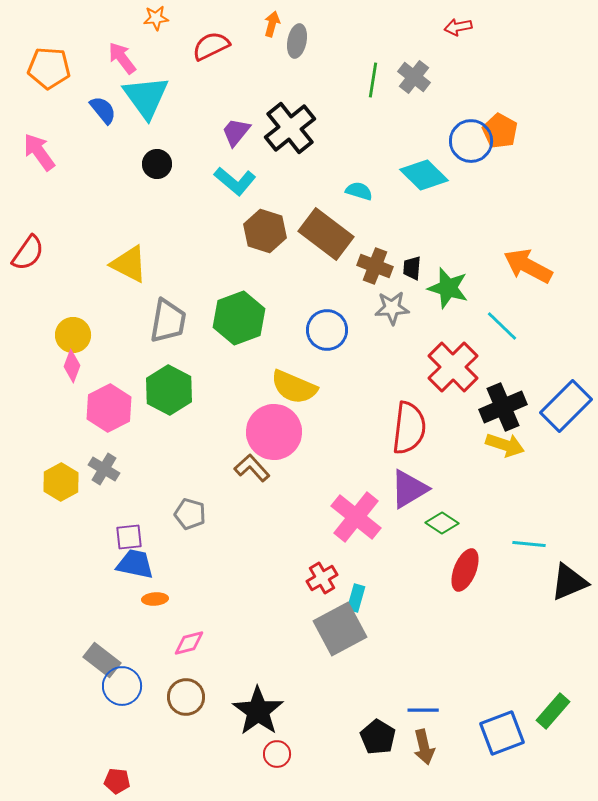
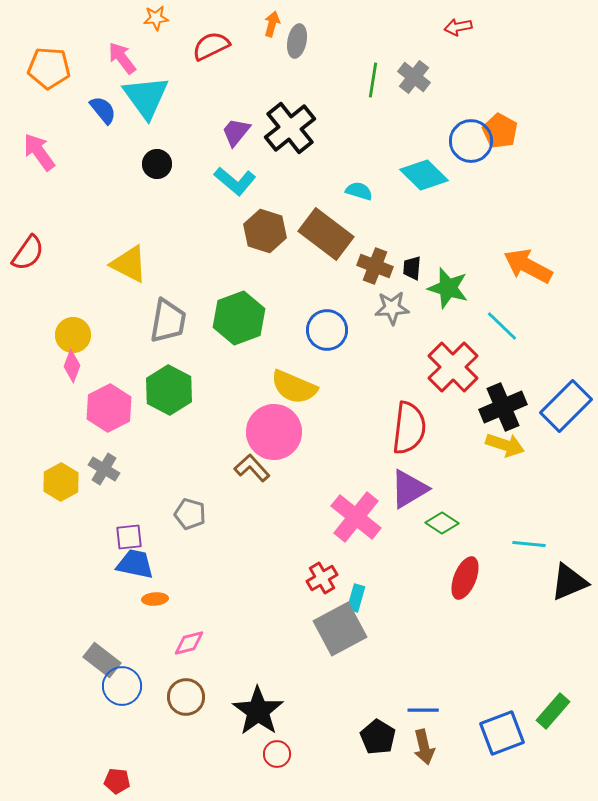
red ellipse at (465, 570): moved 8 px down
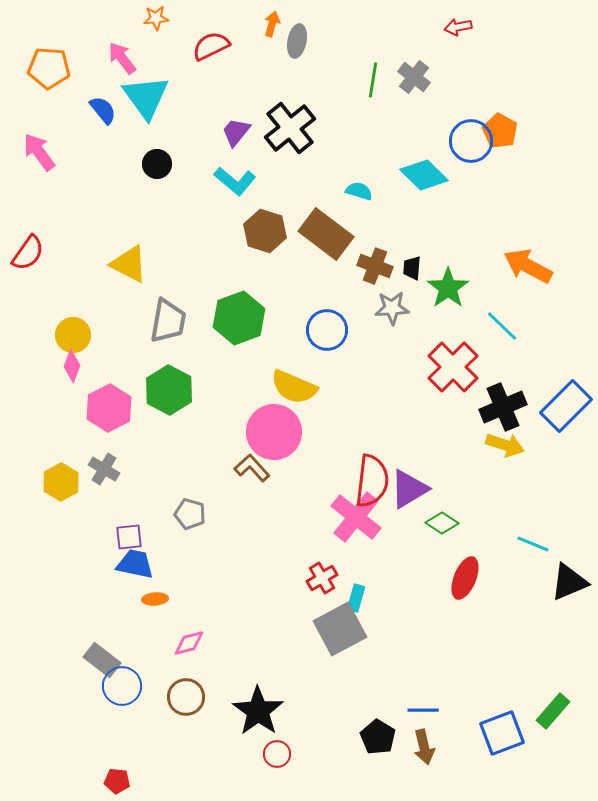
green star at (448, 288): rotated 21 degrees clockwise
red semicircle at (409, 428): moved 37 px left, 53 px down
cyan line at (529, 544): moved 4 px right; rotated 16 degrees clockwise
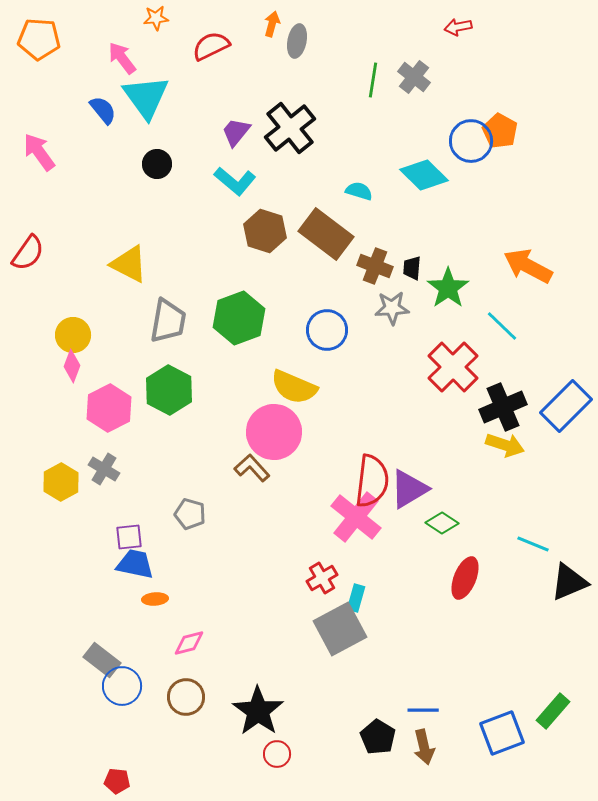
orange pentagon at (49, 68): moved 10 px left, 29 px up
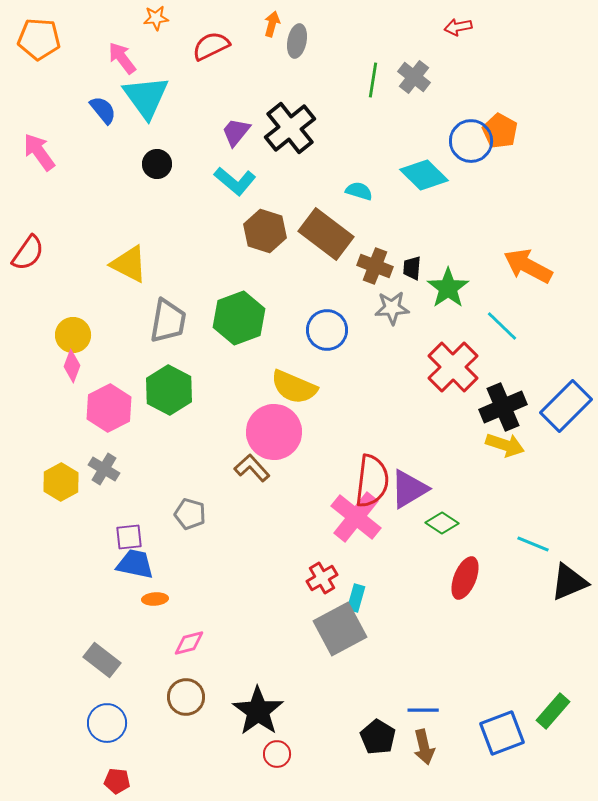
blue circle at (122, 686): moved 15 px left, 37 px down
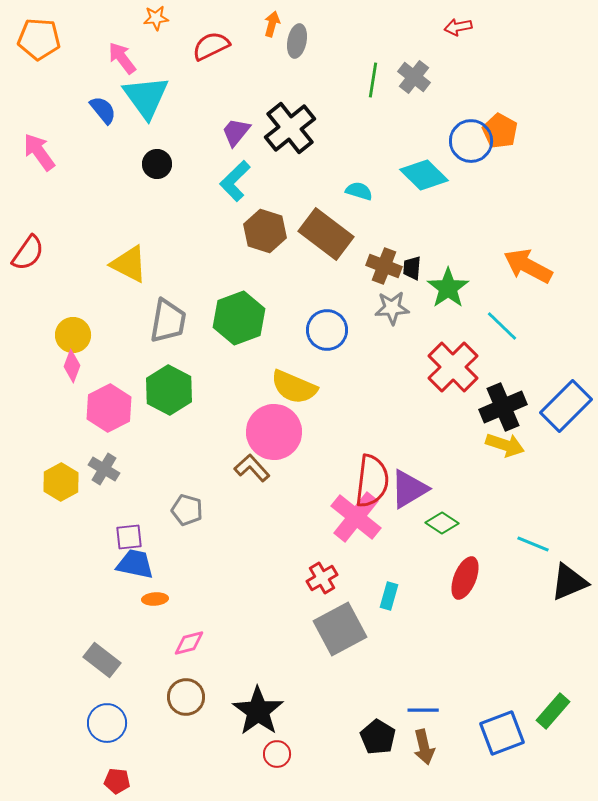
cyan L-shape at (235, 181): rotated 96 degrees clockwise
brown cross at (375, 266): moved 9 px right
gray pentagon at (190, 514): moved 3 px left, 4 px up
cyan rectangle at (356, 598): moved 33 px right, 2 px up
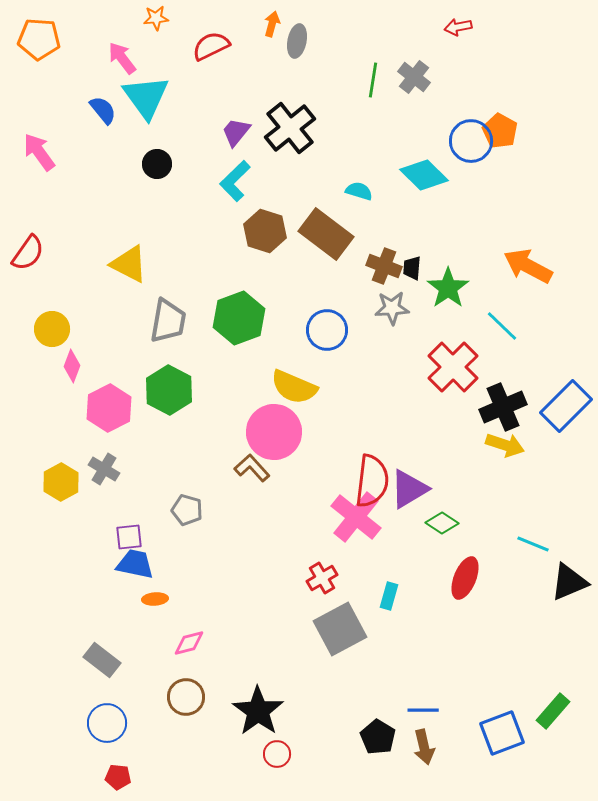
yellow circle at (73, 335): moved 21 px left, 6 px up
red pentagon at (117, 781): moved 1 px right, 4 px up
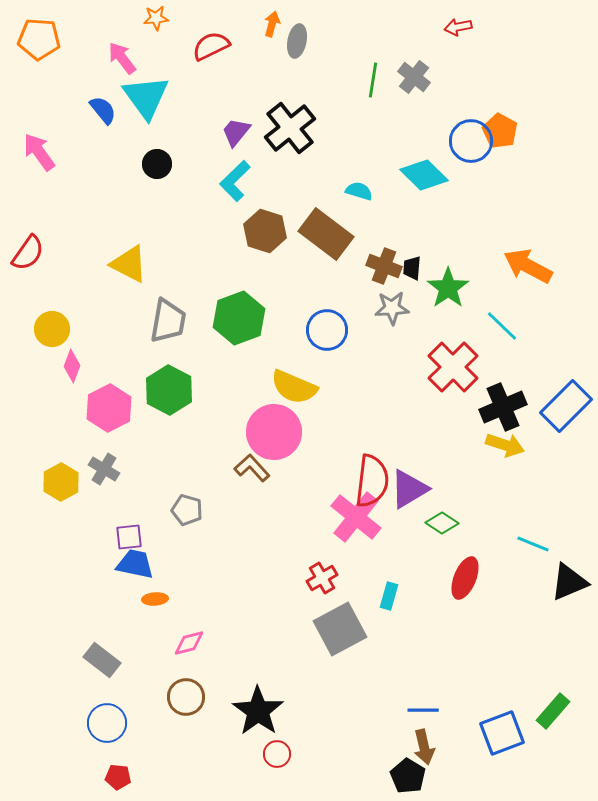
black pentagon at (378, 737): moved 30 px right, 39 px down
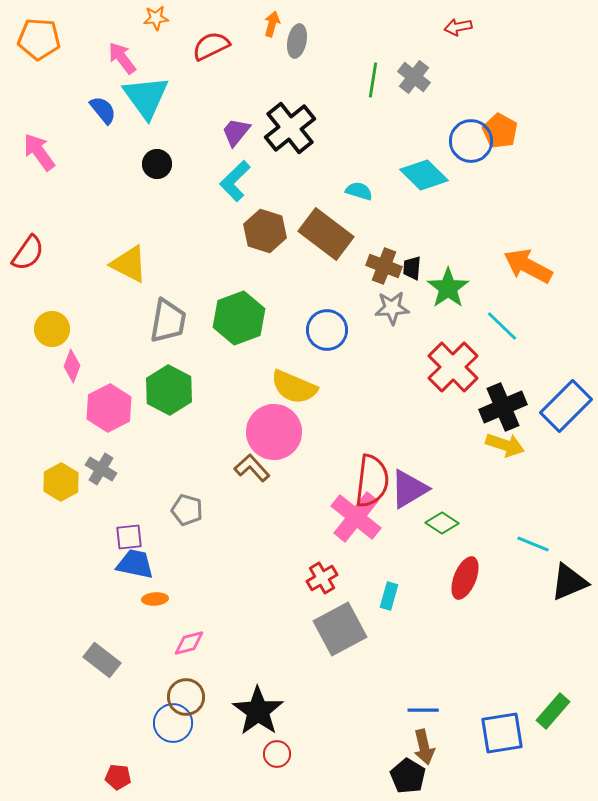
gray cross at (104, 469): moved 3 px left
blue circle at (107, 723): moved 66 px right
blue square at (502, 733): rotated 12 degrees clockwise
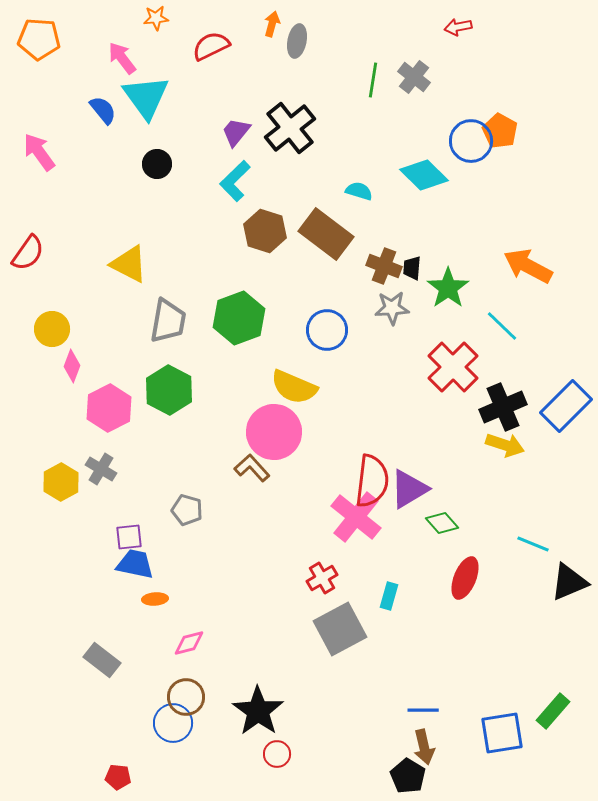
green diamond at (442, 523): rotated 16 degrees clockwise
